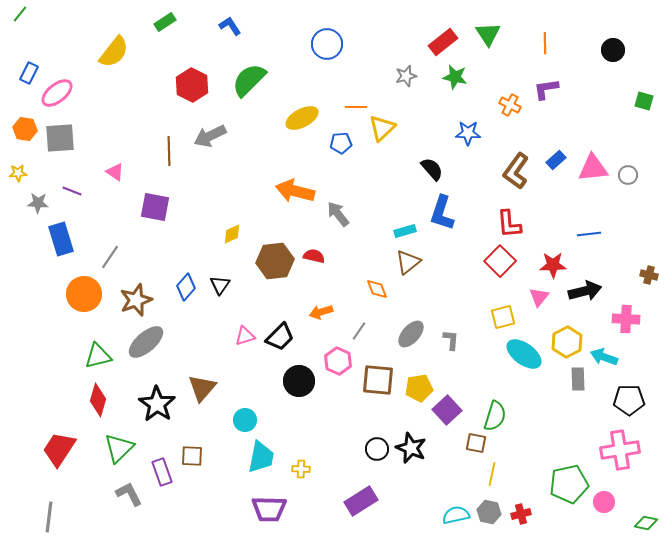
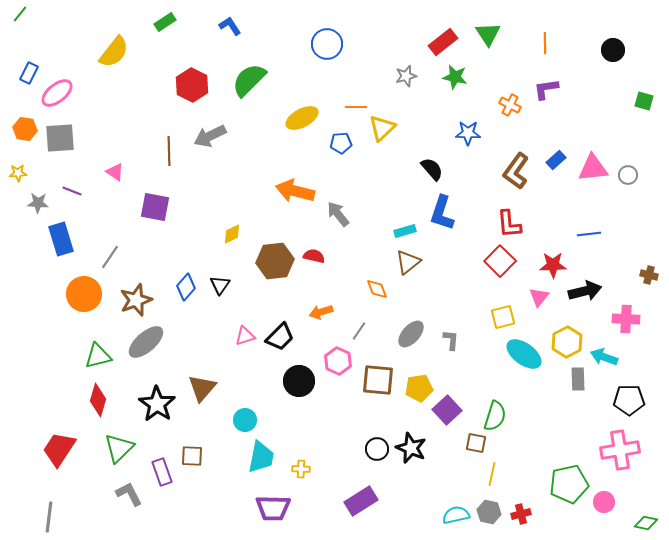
purple trapezoid at (269, 509): moved 4 px right, 1 px up
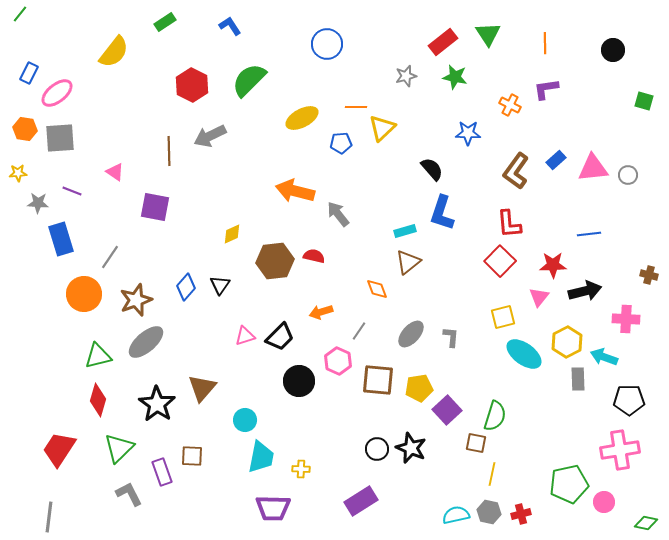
gray L-shape at (451, 340): moved 3 px up
